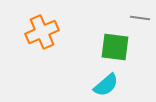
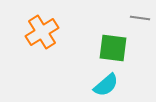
orange cross: rotated 8 degrees counterclockwise
green square: moved 2 px left, 1 px down
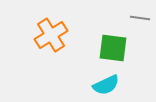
orange cross: moved 9 px right, 3 px down
cyan semicircle: rotated 16 degrees clockwise
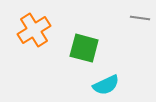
orange cross: moved 17 px left, 5 px up
green square: moved 29 px left; rotated 8 degrees clockwise
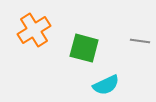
gray line: moved 23 px down
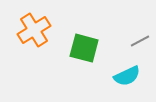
gray line: rotated 36 degrees counterclockwise
cyan semicircle: moved 21 px right, 9 px up
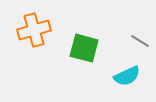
orange cross: rotated 16 degrees clockwise
gray line: rotated 60 degrees clockwise
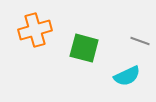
orange cross: moved 1 px right
gray line: rotated 12 degrees counterclockwise
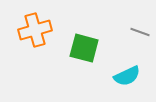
gray line: moved 9 px up
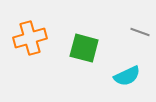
orange cross: moved 5 px left, 8 px down
